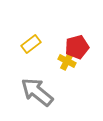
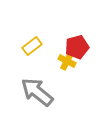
yellow rectangle: moved 1 px right, 2 px down
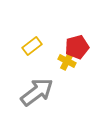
gray arrow: rotated 104 degrees clockwise
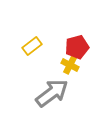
yellow cross: moved 3 px right, 4 px down
gray arrow: moved 15 px right, 1 px down
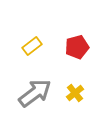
yellow cross: moved 5 px right, 28 px down; rotated 24 degrees clockwise
gray arrow: moved 17 px left
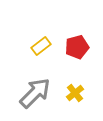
yellow rectangle: moved 9 px right
gray arrow: rotated 8 degrees counterclockwise
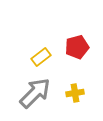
yellow rectangle: moved 11 px down
yellow cross: rotated 30 degrees clockwise
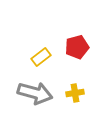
gray arrow: rotated 60 degrees clockwise
